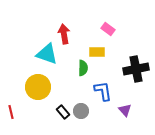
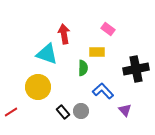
blue L-shape: rotated 35 degrees counterclockwise
red line: rotated 72 degrees clockwise
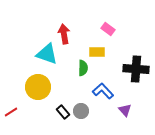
black cross: rotated 15 degrees clockwise
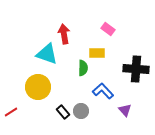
yellow rectangle: moved 1 px down
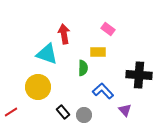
yellow rectangle: moved 1 px right, 1 px up
black cross: moved 3 px right, 6 px down
gray circle: moved 3 px right, 4 px down
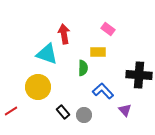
red line: moved 1 px up
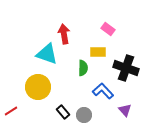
black cross: moved 13 px left, 7 px up; rotated 15 degrees clockwise
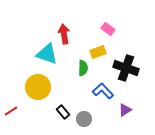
yellow rectangle: rotated 21 degrees counterclockwise
purple triangle: rotated 40 degrees clockwise
gray circle: moved 4 px down
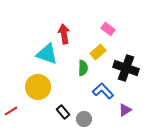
yellow rectangle: rotated 21 degrees counterclockwise
